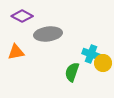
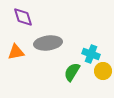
purple diamond: moved 1 px right, 1 px down; rotated 45 degrees clockwise
gray ellipse: moved 9 px down
yellow circle: moved 8 px down
green semicircle: rotated 12 degrees clockwise
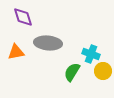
gray ellipse: rotated 12 degrees clockwise
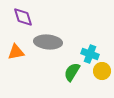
gray ellipse: moved 1 px up
cyan cross: moved 1 px left
yellow circle: moved 1 px left
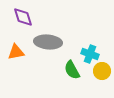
green semicircle: moved 2 px up; rotated 60 degrees counterclockwise
